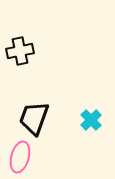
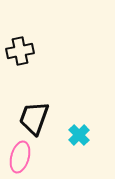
cyan cross: moved 12 px left, 15 px down
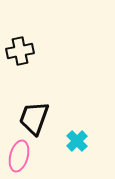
cyan cross: moved 2 px left, 6 px down
pink ellipse: moved 1 px left, 1 px up
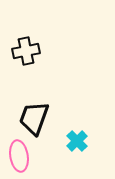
black cross: moved 6 px right
pink ellipse: rotated 24 degrees counterclockwise
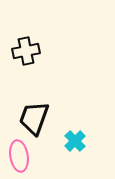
cyan cross: moved 2 px left
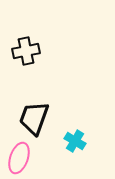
cyan cross: rotated 15 degrees counterclockwise
pink ellipse: moved 2 px down; rotated 28 degrees clockwise
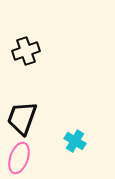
black cross: rotated 8 degrees counterclockwise
black trapezoid: moved 12 px left
